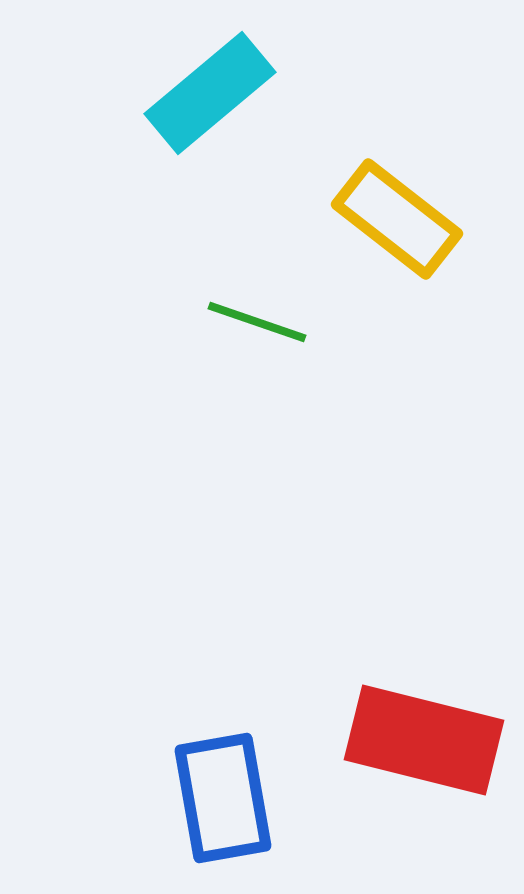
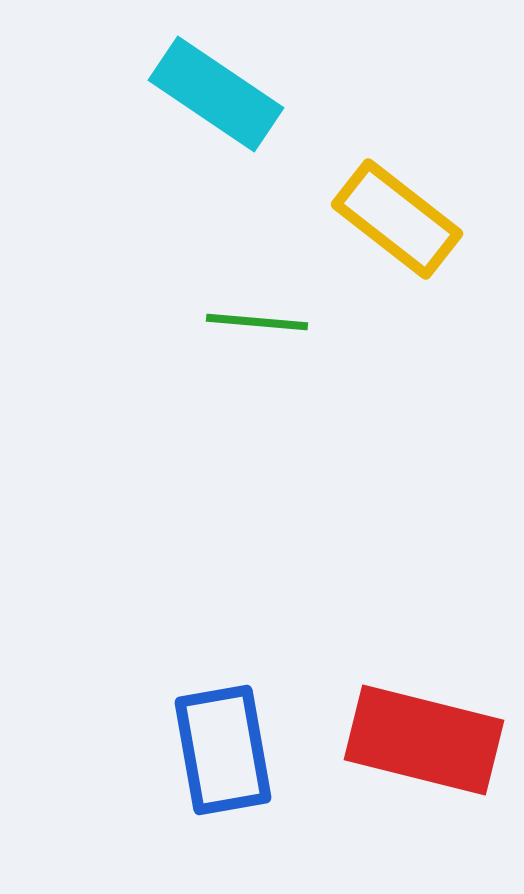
cyan rectangle: moved 6 px right, 1 px down; rotated 74 degrees clockwise
green line: rotated 14 degrees counterclockwise
blue rectangle: moved 48 px up
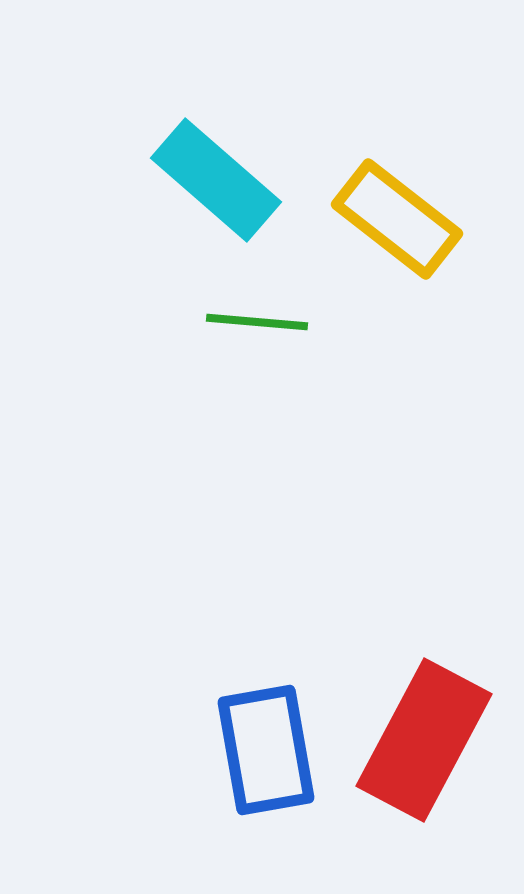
cyan rectangle: moved 86 px down; rotated 7 degrees clockwise
red rectangle: rotated 76 degrees counterclockwise
blue rectangle: moved 43 px right
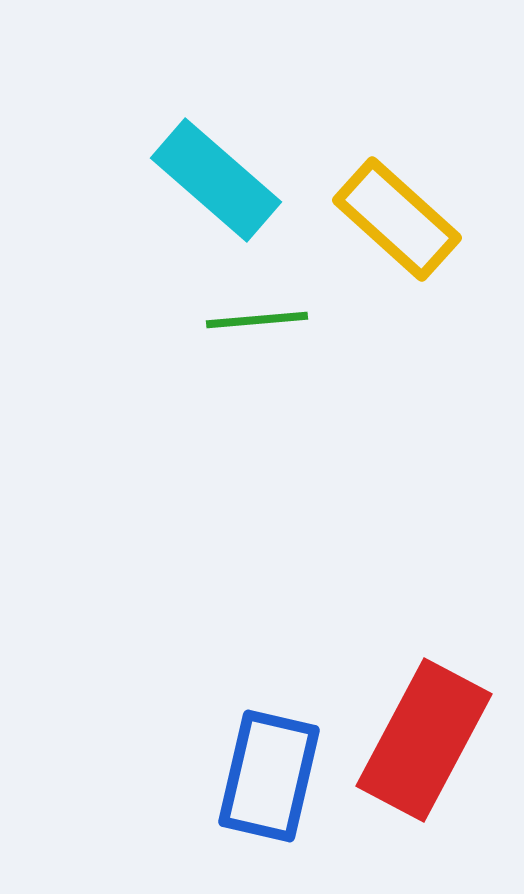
yellow rectangle: rotated 4 degrees clockwise
green line: moved 2 px up; rotated 10 degrees counterclockwise
blue rectangle: moved 3 px right, 26 px down; rotated 23 degrees clockwise
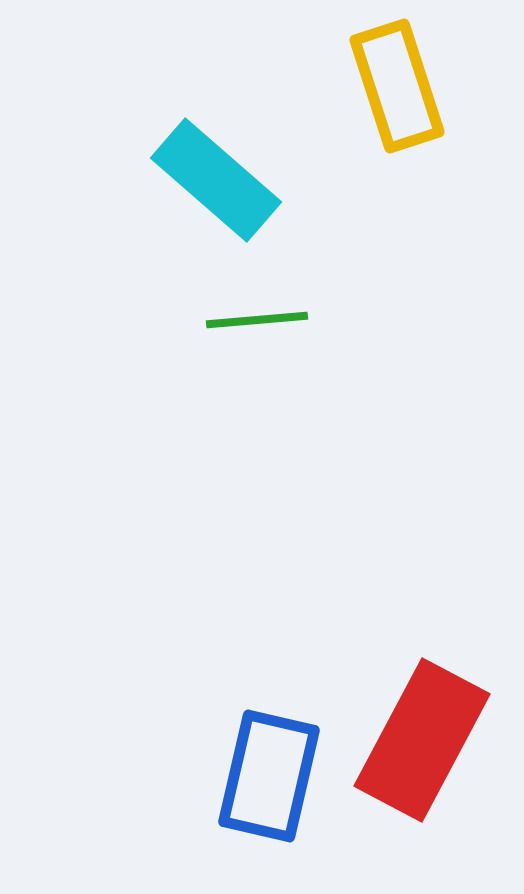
yellow rectangle: moved 133 px up; rotated 30 degrees clockwise
red rectangle: moved 2 px left
